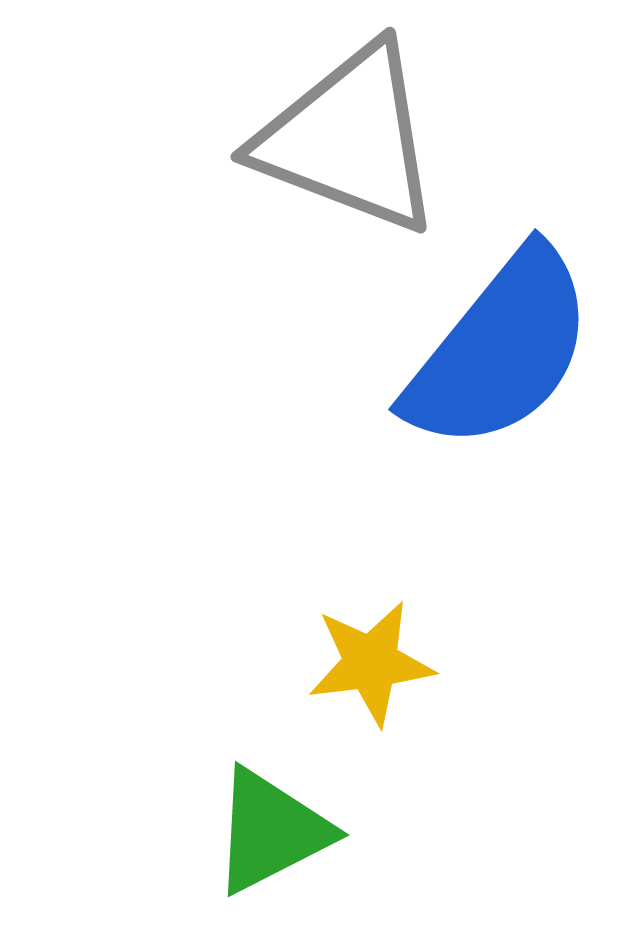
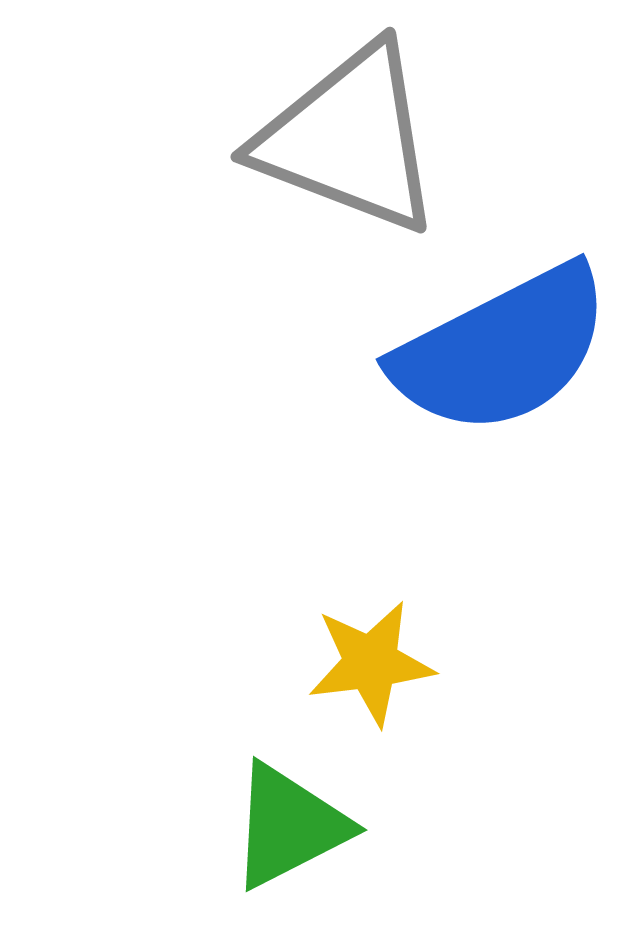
blue semicircle: moved 2 px right; rotated 24 degrees clockwise
green triangle: moved 18 px right, 5 px up
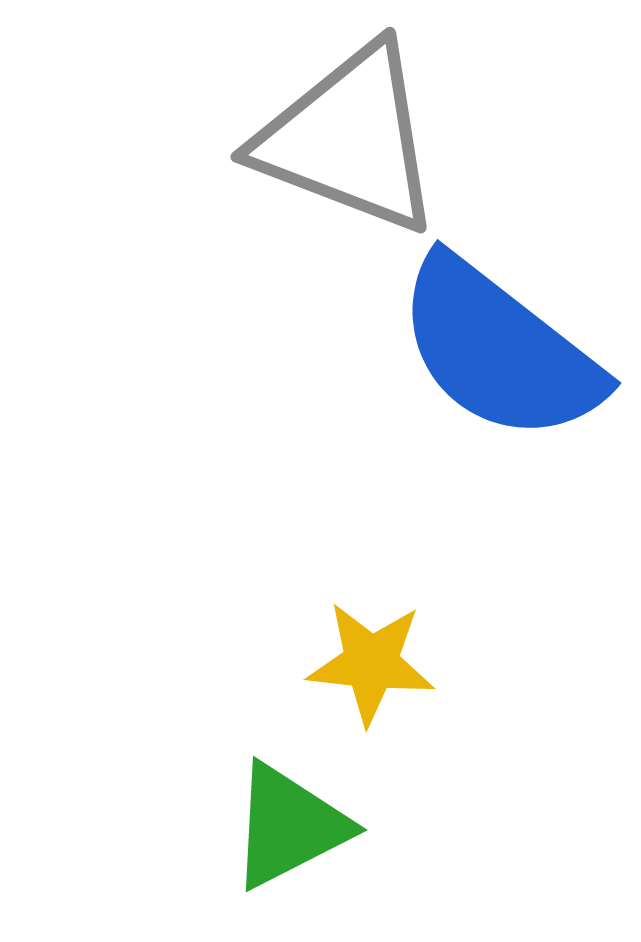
blue semicircle: moved 3 px left; rotated 65 degrees clockwise
yellow star: rotated 13 degrees clockwise
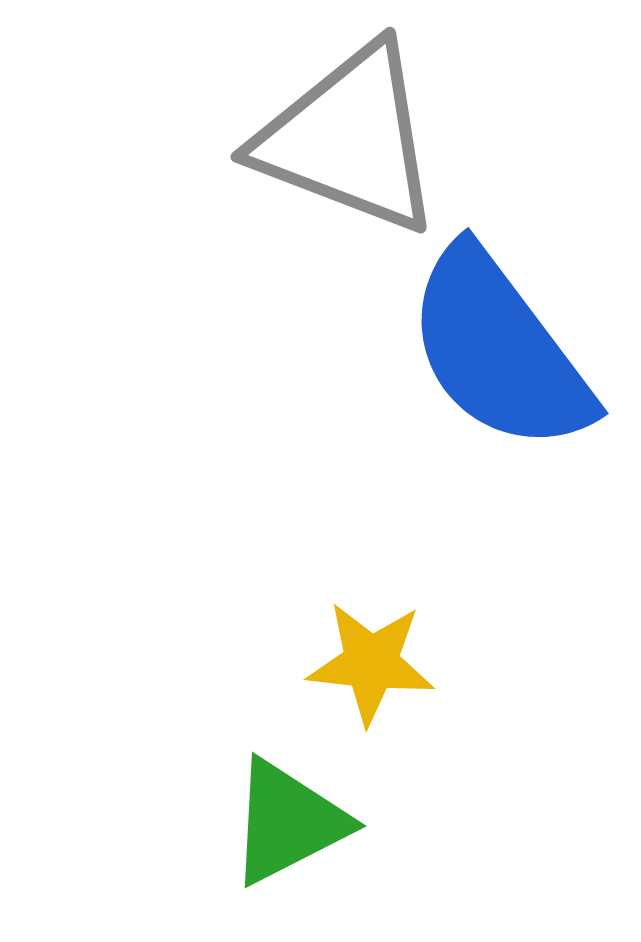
blue semicircle: rotated 15 degrees clockwise
green triangle: moved 1 px left, 4 px up
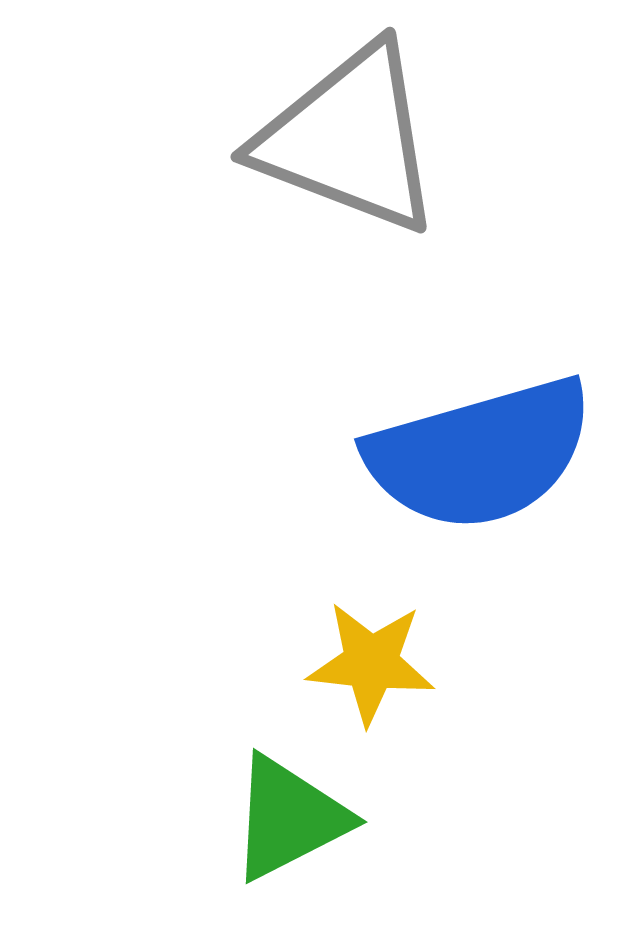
blue semicircle: moved 19 px left, 104 px down; rotated 69 degrees counterclockwise
green triangle: moved 1 px right, 4 px up
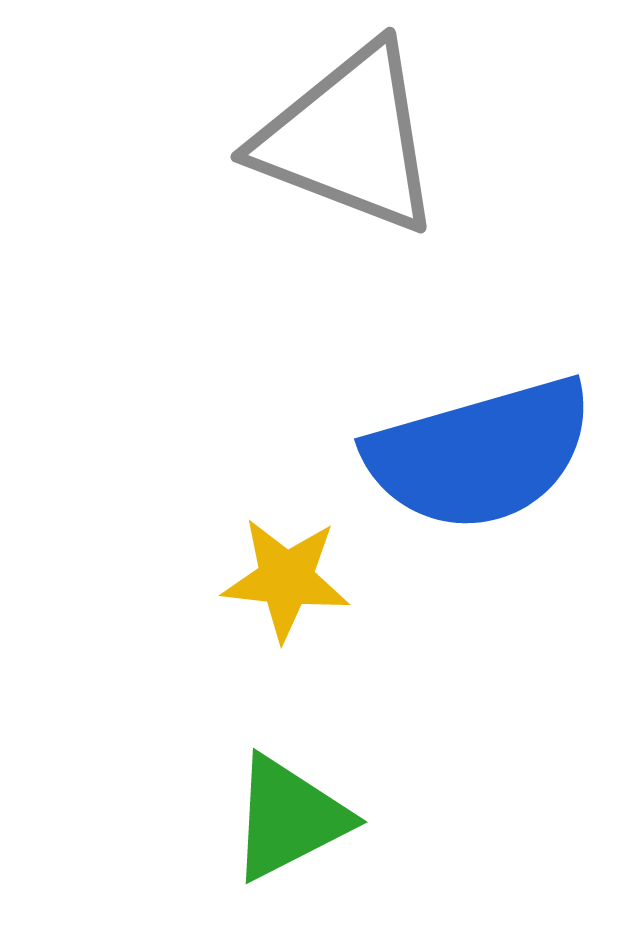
yellow star: moved 85 px left, 84 px up
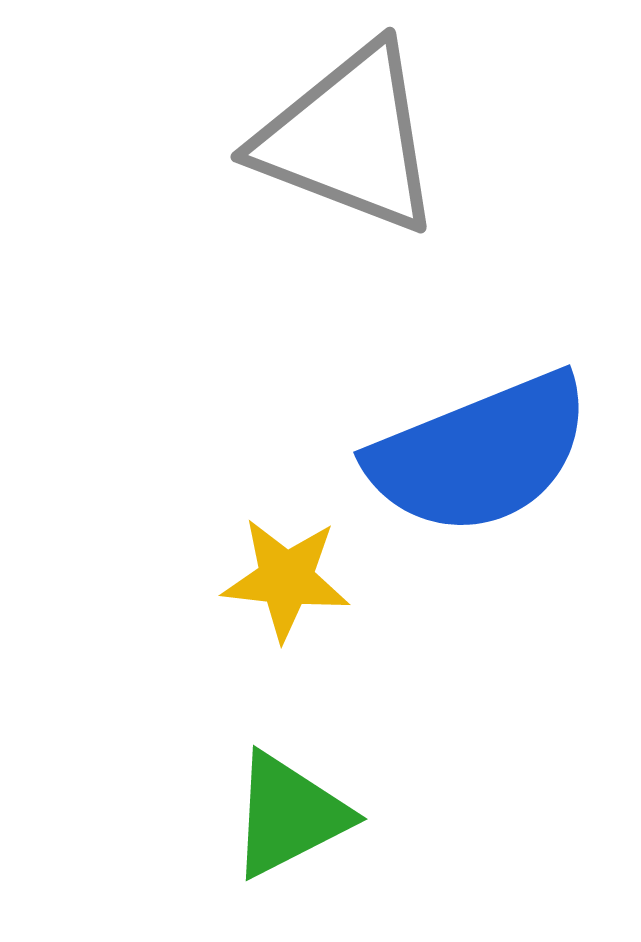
blue semicircle: rotated 6 degrees counterclockwise
green triangle: moved 3 px up
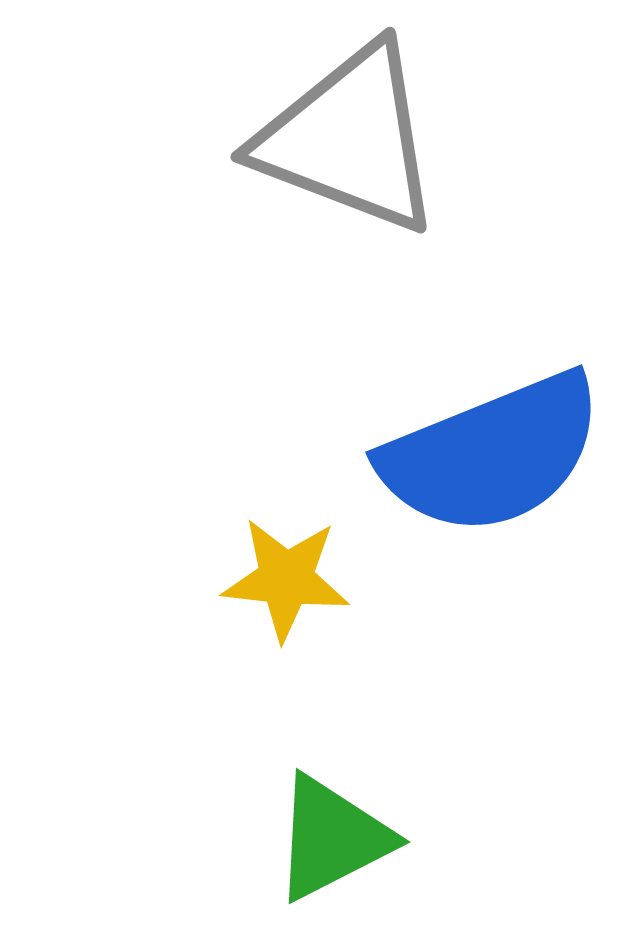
blue semicircle: moved 12 px right
green triangle: moved 43 px right, 23 px down
